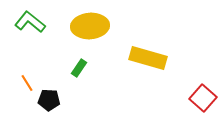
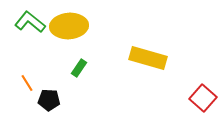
yellow ellipse: moved 21 px left
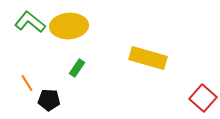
green rectangle: moved 2 px left
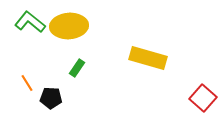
black pentagon: moved 2 px right, 2 px up
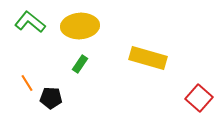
yellow ellipse: moved 11 px right
green rectangle: moved 3 px right, 4 px up
red square: moved 4 px left
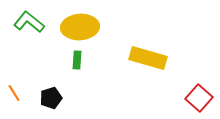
green L-shape: moved 1 px left
yellow ellipse: moved 1 px down
green rectangle: moved 3 px left, 4 px up; rotated 30 degrees counterclockwise
orange line: moved 13 px left, 10 px down
black pentagon: rotated 20 degrees counterclockwise
